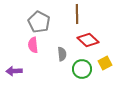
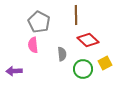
brown line: moved 1 px left, 1 px down
green circle: moved 1 px right
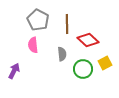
brown line: moved 9 px left, 9 px down
gray pentagon: moved 1 px left, 2 px up
purple arrow: rotated 119 degrees clockwise
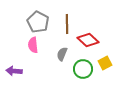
gray pentagon: moved 2 px down
gray semicircle: rotated 152 degrees counterclockwise
purple arrow: rotated 112 degrees counterclockwise
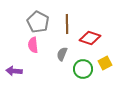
red diamond: moved 2 px right, 2 px up; rotated 25 degrees counterclockwise
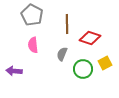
gray pentagon: moved 6 px left, 7 px up
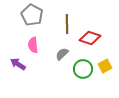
gray semicircle: rotated 24 degrees clockwise
yellow square: moved 3 px down
purple arrow: moved 4 px right, 7 px up; rotated 28 degrees clockwise
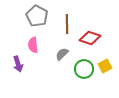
gray pentagon: moved 5 px right, 1 px down
purple arrow: rotated 140 degrees counterclockwise
green circle: moved 1 px right
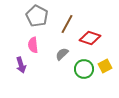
brown line: rotated 30 degrees clockwise
purple arrow: moved 3 px right, 1 px down
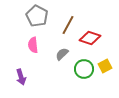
brown line: moved 1 px right, 1 px down
purple arrow: moved 12 px down
